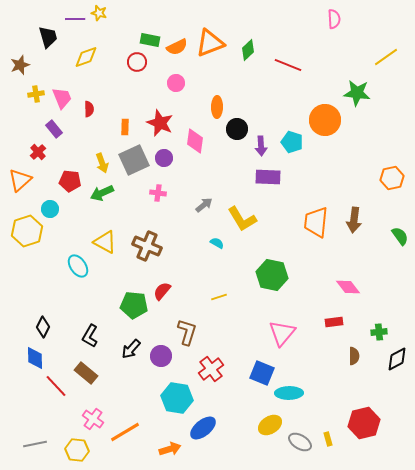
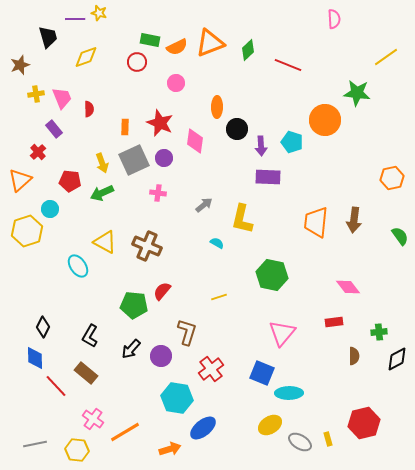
yellow L-shape at (242, 219): rotated 44 degrees clockwise
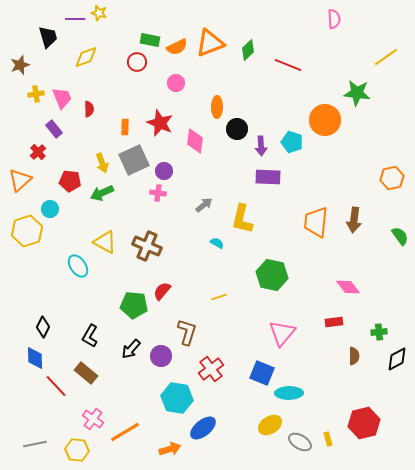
purple circle at (164, 158): moved 13 px down
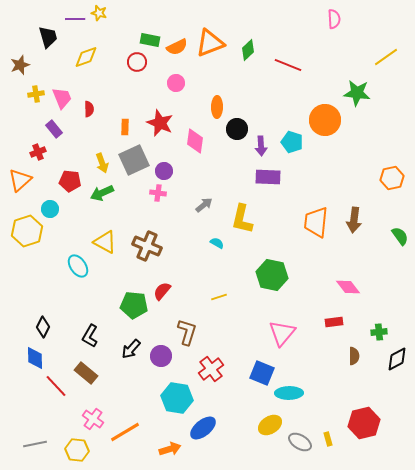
red cross at (38, 152): rotated 21 degrees clockwise
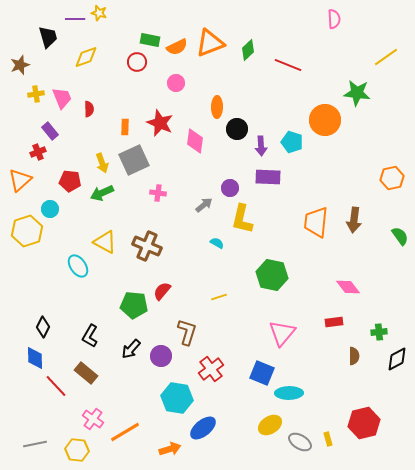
purple rectangle at (54, 129): moved 4 px left, 2 px down
purple circle at (164, 171): moved 66 px right, 17 px down
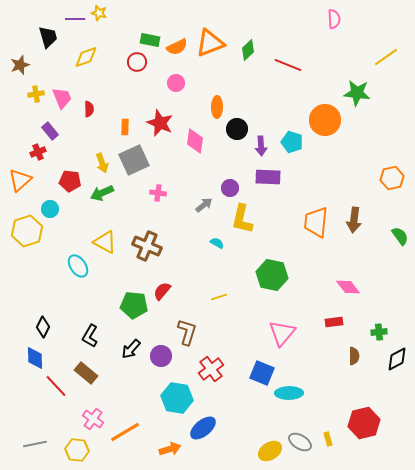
yellow ellipse at (270, 425): moved 26 px down
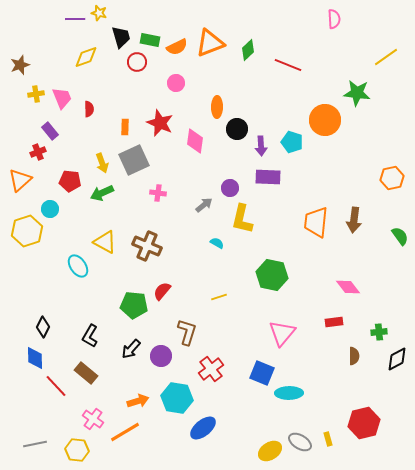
black trapezoid at (48, 37): moved 73 px right
orange arrow at (170, 449): moved 32 px left, 48 px up
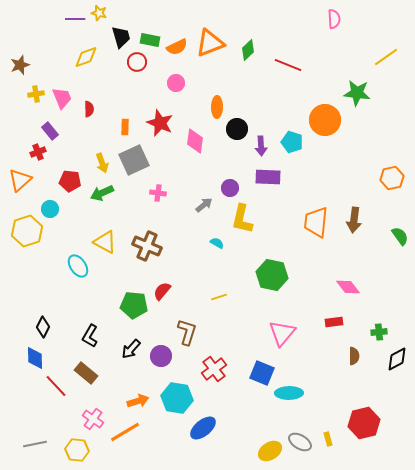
red cross at (211, 369): moved 3 px right
